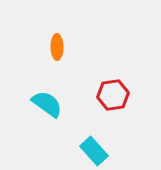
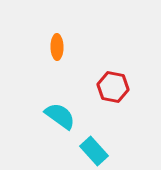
red hexagon: moved 8 px up; rotated 20 degrees clockwise
cyan semicircle: moved 13 px right, 12 px down
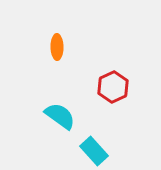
red hexagon: rotated 24 degrees clockwise
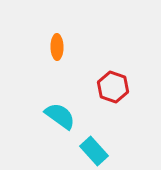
red hexagon: rotated 16 degrees counterclockwise
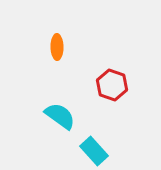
red hexagon: moved 1 px left, 2 px up
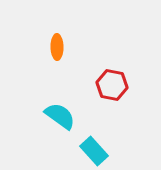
red hexagon: rotated 8 degrees counterclockwise
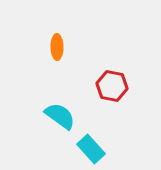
red hexagon: moved 1 px down
cyan rectangle: moved 3 px left, 2 px up
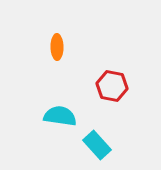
cyan semicircle: rotated 28 degrees counterclockwise
cyan rectangle: moved 6 px right, 4 px up
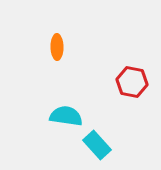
red hexagon: moved 20 px right, 4 px up
cyan semicircle: moved 6 px right
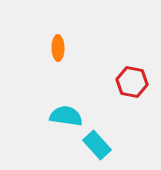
orange ellipse: moved 1 px right, 1 px down
